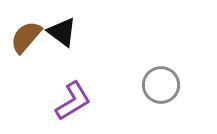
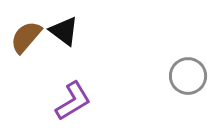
black triangle: moved 2 px right, 1 px up
gray circle: moved 27 px right, 9 px up
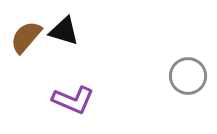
black triangle: rotated 20 degrees counterclockwise
purple L-shape: moved 1 px up; rotated 54 degrees clockwise
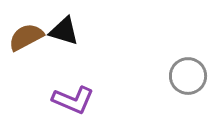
brown semicircle: rotated 21 degrees clockwise
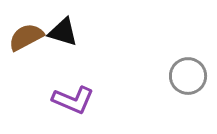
black triangle: moved 1 px left, 1 px down
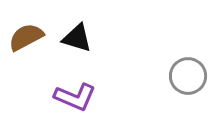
black triangle: moved 14 px right, 6 px down
purple L-shape: moved 2 px right, 3 px up
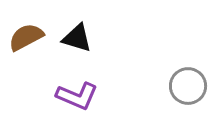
gray circle: moved 10 px down
purple L-shape: moved 2 px right, 1 px up
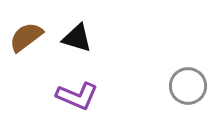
brown semicircle: rotated 9 degrees counterclockwise
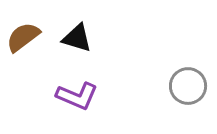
brown semicircle: moved 3 px left
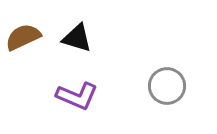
brown semicircle: rotated 12 degrees clockwise
gray circle: moved 21 px left
